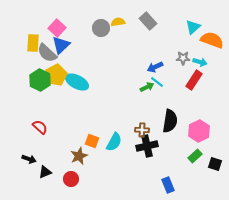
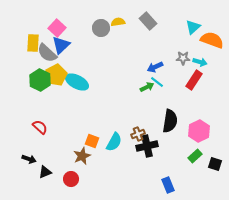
brown cross: moved 4 px left, 4 px down; rotated 24 degrees counterclockwise
brown star: moved 3 px right
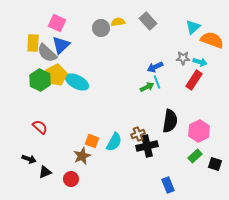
pink square: moved 5 px up; rotated 18 degrees counterclockwise
cyan line: rotated 32 degrees clockwise
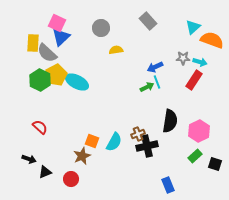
yellow semicircle: moved 2 px left, 28 px down
blue triangle: moved 8 px up
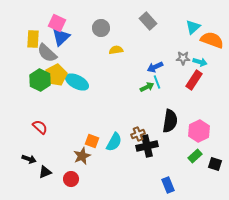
yellow rectangle: moved 4 px up
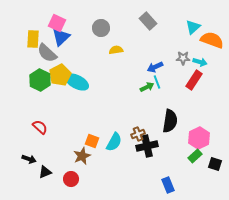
yellow pentagon: moved 4 px right
pink hexagon: moved 7 px down
